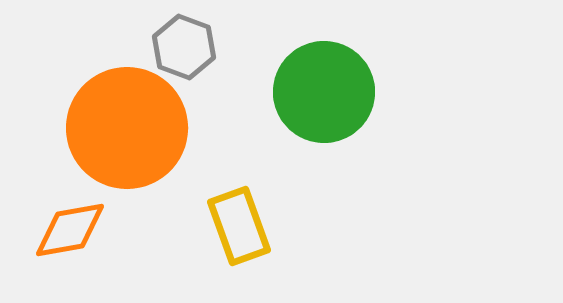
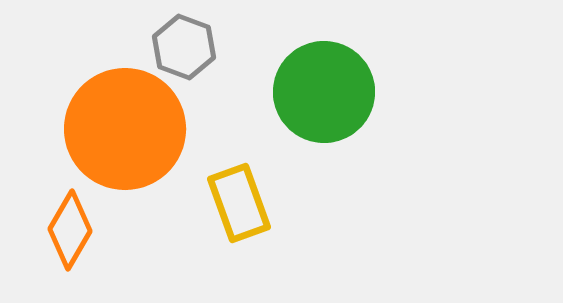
orange circle: moved 2 px left, 1 px down
yellow rectangle: moved 23 px up
orange diamond: rotated 50 degrees counterclockwise
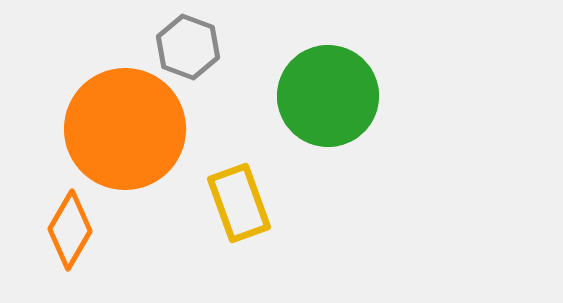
gray hexagon: moved 4 px right
green circle: moved 4 px right, 4 px down
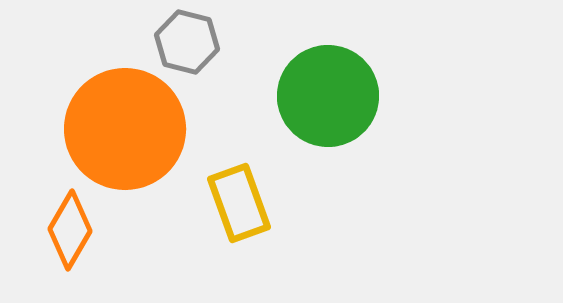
gray hexagon: moved 1 px left, 5 px up; rotated 6 degrees counterclockwise
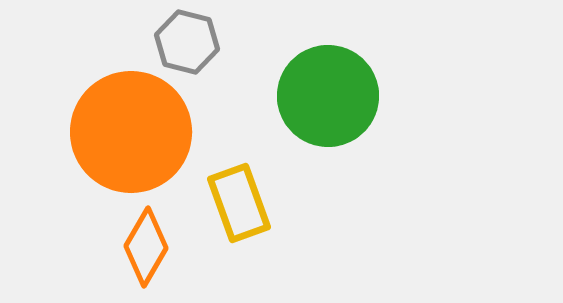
orange circle: moved 6 px right, 3 px down
orange diamond: moved 76 px right, 17 px down
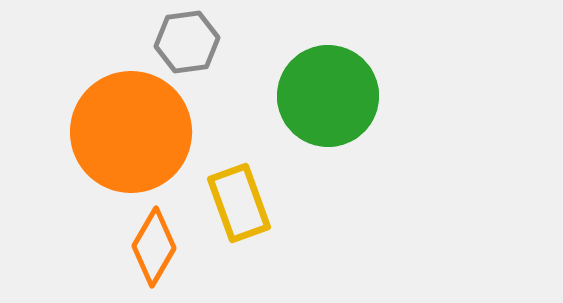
gray hexagon: rotated 22 degrees counterclockwise
orange diamond: moved 8 px right
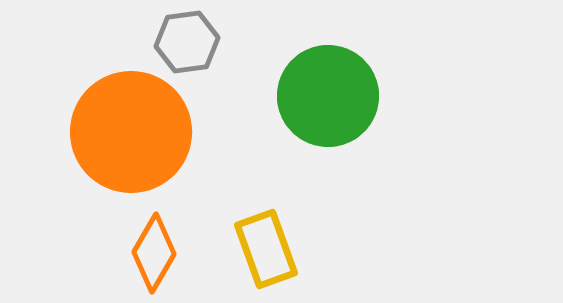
yellow rectangle: moved 27 px right, 46 px down
orange diamond: moved 6 px down
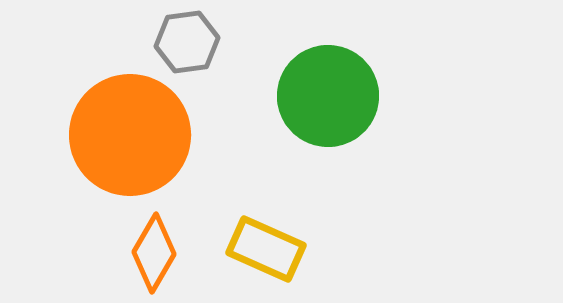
orange circle: moved 1 px left, 3 px down
yellow rectangle: rotated 46 degrees counterclockwise
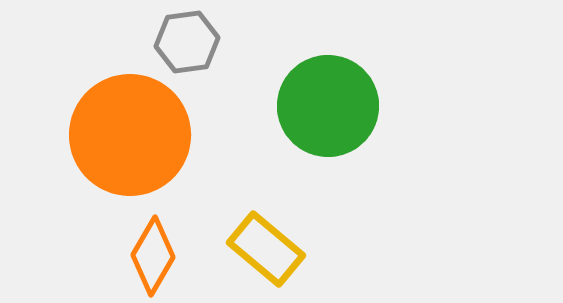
green circle: moved 10 px down
yellow rectangle: rotated 16 degrees clockwise
orange diamond: moved 1 px left, 3 px down
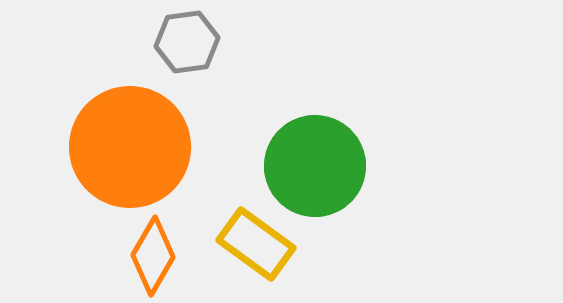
green circle: moved 13 px left, 60 px down
orange circle: moved 12 px down
yellow rectangle: moved 10 px left, 5 px up; rotated 4 degrees counterclockwise
